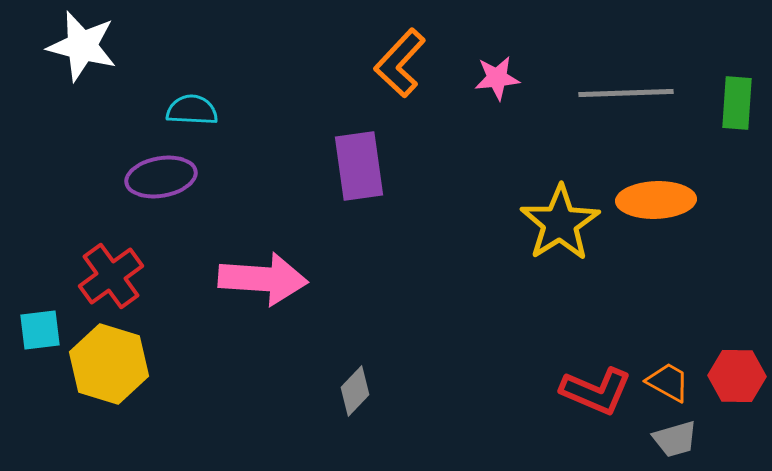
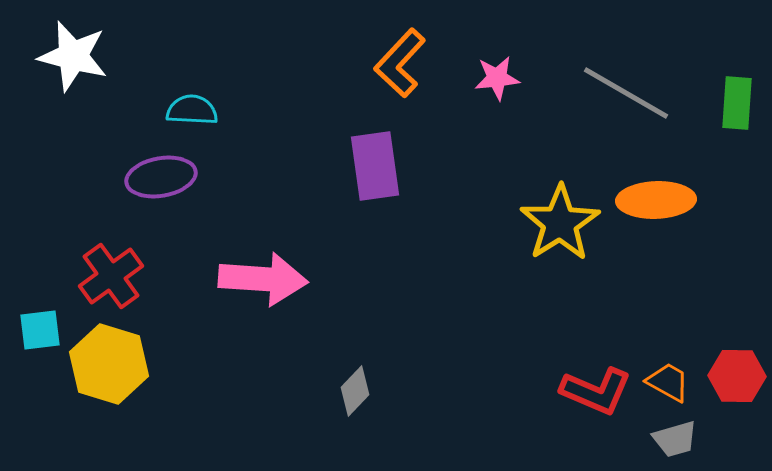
white star: moved 9 px left, 10 px down
gray line: rotated 32 degrees clockwise
purple rectangle: moved 16 px right
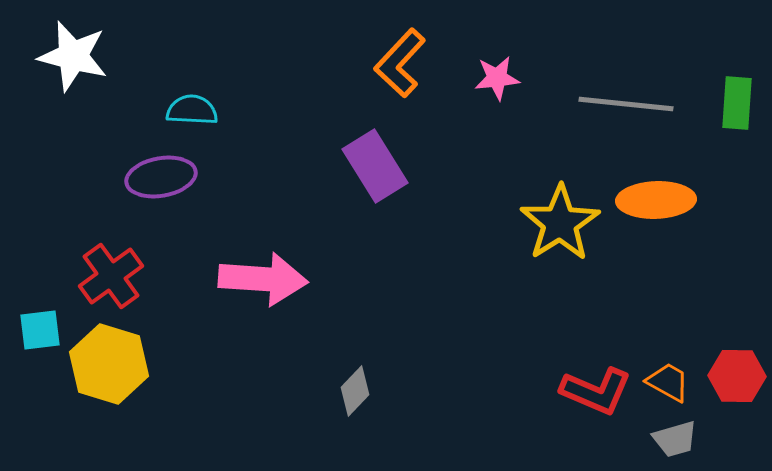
gray line: moved 11 px down; rotated 24 degrees counterclockwise
purple rectangle: rotated 24 degrees counterclockwise
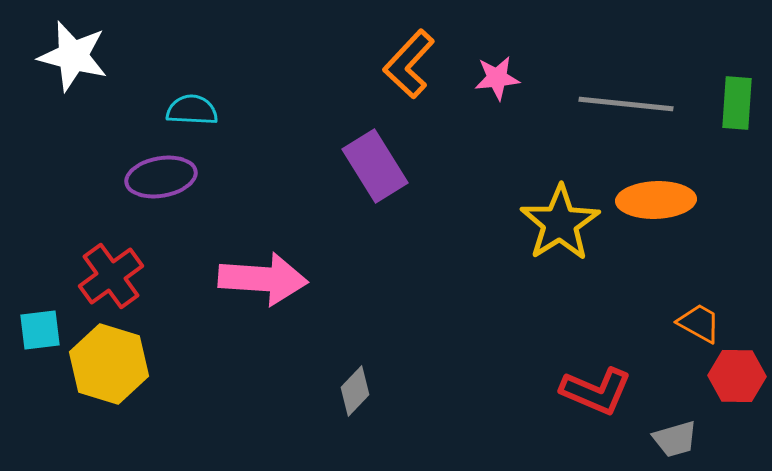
orange L-shape: moved 9 px right, 1 px down
orange trapezoid: moved 31 px right, 59 px up
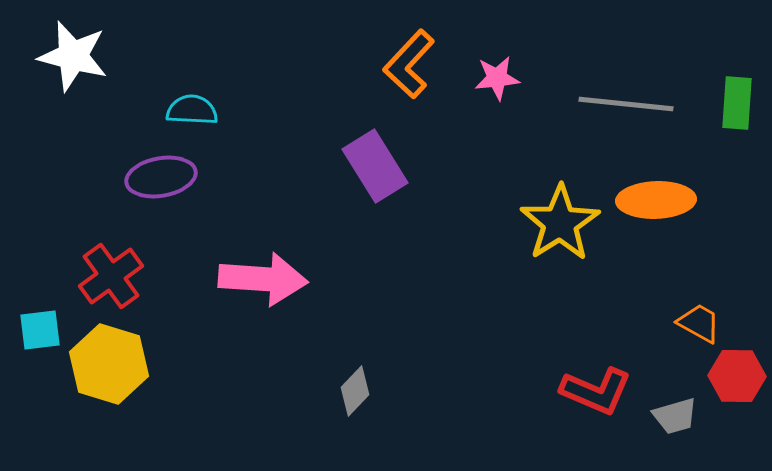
gray trapezoid: moved 23 px up
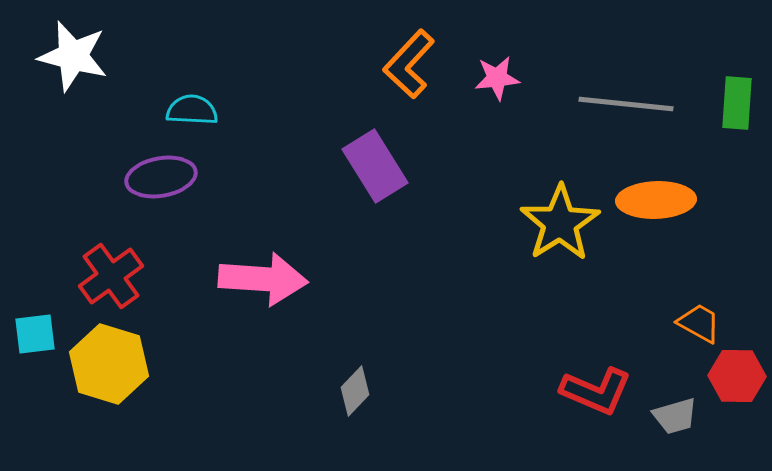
cyan square: moved 5 px left, 4 px down
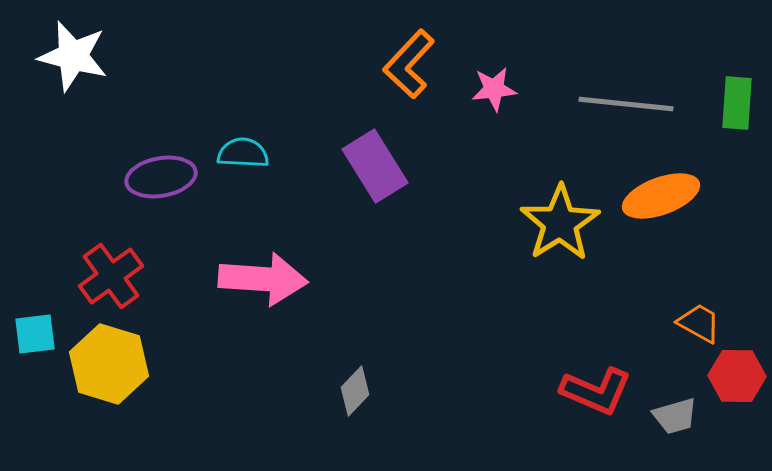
pink star: moved 3 px left, 11 px down
cyan semicircle: moved 51 px right, 43 px down
orange ellipse: moved 5 px right, 4 px up; rotated 18 degrees counterclockwise
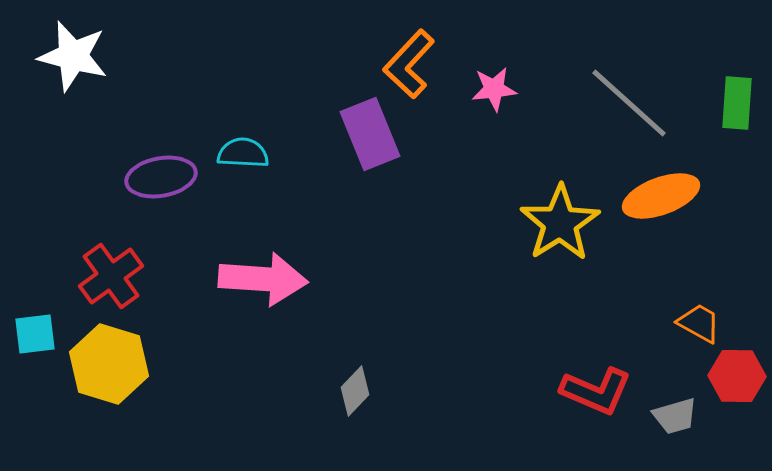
gray line: moved 3 px right, 1 px up; rotated 36 degrees clockwise
purple rectangle: moved 5 px left, 32 px up; rotated 10 degrees clockwise
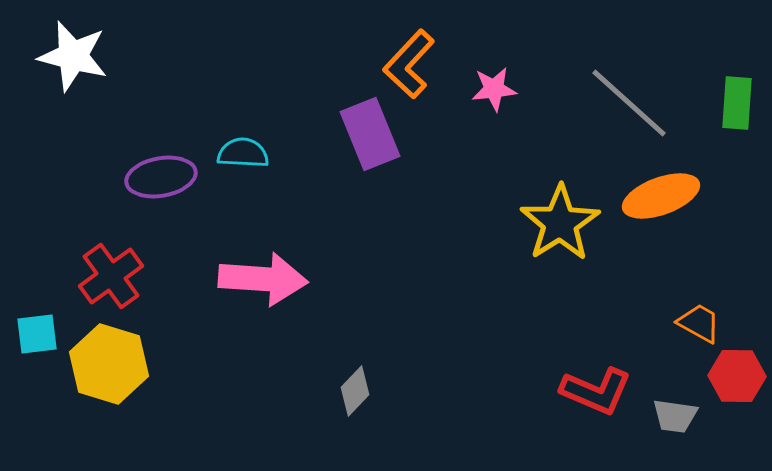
cyan square: moved 2 px right
gray trapezoid: rotated 24 degrees clockwise
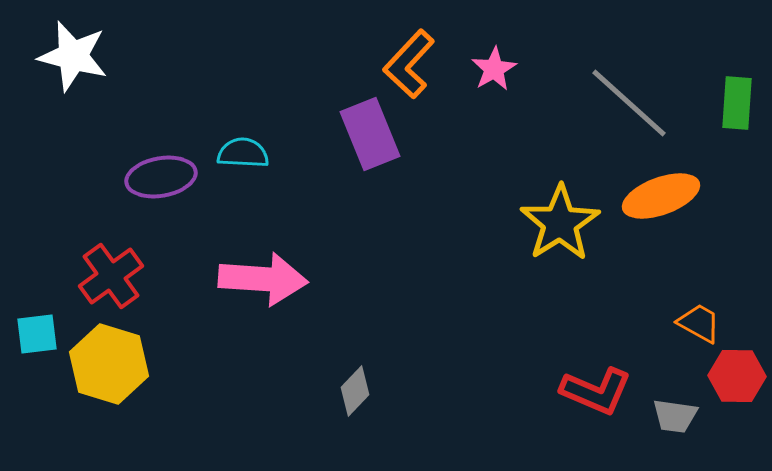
pink star: moved 20 px up; rotated 24 degrees counterclockwise
